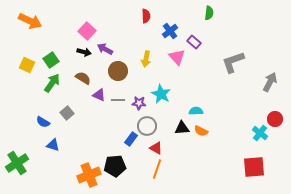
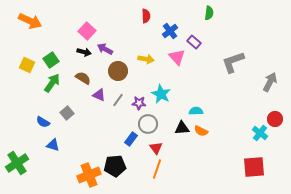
yellow arrow: rotated 91 degrees counterclockwise
gray line: rotated 56 degrees counterclockwise
gray circle: moved 1 px right, 2 px up
red triangle: rotated 24 degrees clockwise
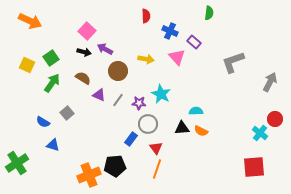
blue cross: rotated 28 degrees counterclockwise
green square: moved 2 px up
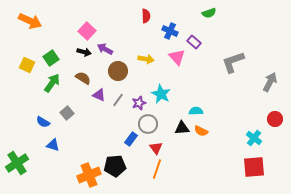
green semicircle: rotated 64 degrees clockwise
purple star: rotated 24 degrees counterclockwise
cyan cross: moved 6 px left, 5 px down
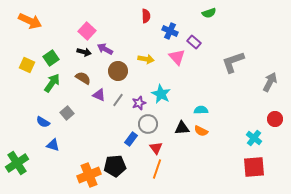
cyan semicircle: moved 5 px right, 1 px up
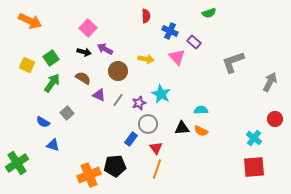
pink square: moved 1 px right, 3 px up
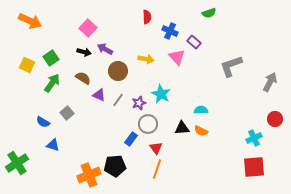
red semicircle: moved 1 px right, 1 px down
gray L-shape: moved 2 px left, 4 px down
cyan cross: rotated 28 degrees clockwise
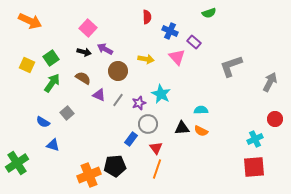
cyan cross: moved 1 px right, 1 px down
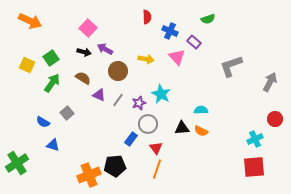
green semicircle: moved 1 px left, 6 px down
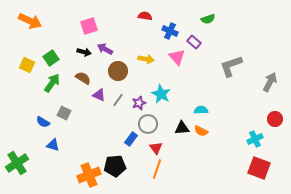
red semicircle: moved 2 px left, 1 px up; rotated 80 degrees counterclockwise
pink square: moved 1 px right, 2 px up; rotated 30 degrees clockwise
gray square: moved 3 px left; rotated 24 degrees counterclockwise
red square: moved 5 px right, 1 px down; rotated 25 degrees clockwise
